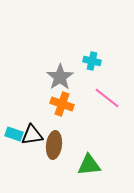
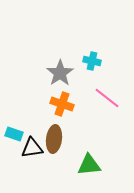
gray star: moved 4 px up
black triangle: moved 13 px down
brown ellipse: moved 6 px up
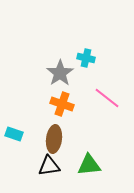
cyan cross: moved 6 px left, 3 px up
black triangle: moved 17 px right, 18 px down
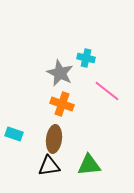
gray star: rotated 12 degrees counterclockwise
pink line: moved 7 px up
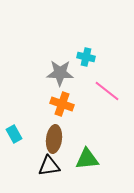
cyan cross: moved 1 px up
gray star: rotated 24 degrees counterclockwise
cyan rectangle: rotated 42 degrees clockwise
green triangle: moved 2 px left, 6 px up
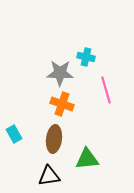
pink line: moved 1 px left, 1 px up; rotated 36 degrees clockwise
black triangle: moved 10 px down
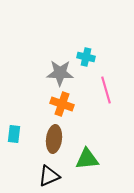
cyan rectangle: rotated 36 degrees clockwise
black triangle: rotated 15 degrees counterclockwise
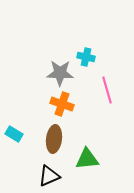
pink line: moved 1 px right
cyan rectangle: rotated 66 degrees counterclockwise
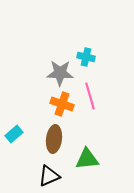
pink line: moved 17 px left, 6 px down
cyan rectangle: rotated 72 degrees counterclockwise
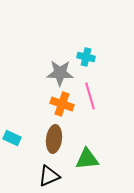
cyan rectangle: moved 2 px left, 4 px down; rotated 66 degrees clockwise
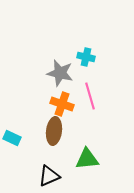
gray star: rotated 12 degrees clockwise
brown ellipse: moved 8 px up
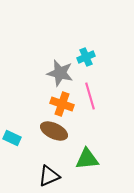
cyan cross: rotated 36 degrees counterclockwise
brown ellipse: rotated 72 degrees counterclockwise
